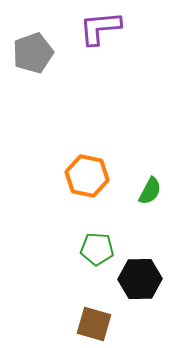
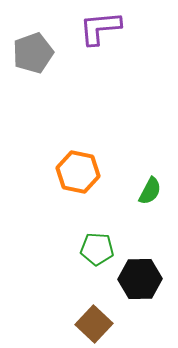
orange hexagon: moved 9 px left, 4 px up
brown square: rotated 27 degrees clockwise
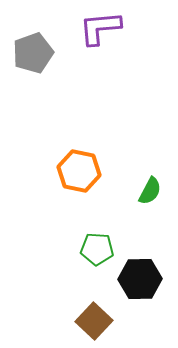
orange hexagon: moved 1 px right, 1 px up
brown square: moved 3 px up
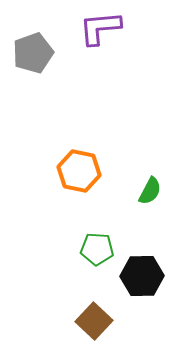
black hexagon: moved 2 px right, 3 px up
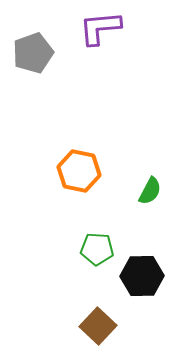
brown square: moved 4 px right, 5 px down
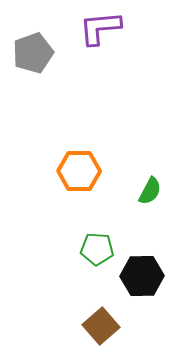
orange hexagon: rotated 12 degrees counterclockwise
brown square: moved 3 px right; rotated 6 degrees clockwise
